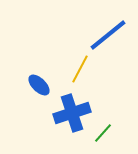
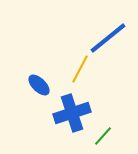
blue line: moved 3 px down
green line: moved 3 px down
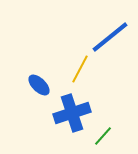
blue line: moved 2 px right, 1 px up
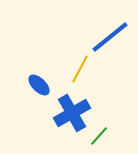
blue cross: rotated 12 degrees counterclockwise
green line: moved 4 px left
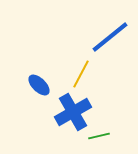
yellow line: moved 1 px right, 5 px down
blue cross: moved 1 px right, 1 px up
green line: rotated 35 degrees clockwise
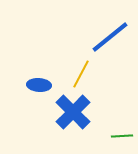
blue ellipse: rotated 40 degrees counterclockwise
blue cross: rotated 15 degrees counterclockwise
green line: moved 23 px right; rotated 10 degrees clockwise
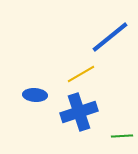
yellow line: rotated 32 degrees clockwise
blue ellipse: moved 4 px left, 10 px down
blue cross: moved 6 px right; rotated 27 degrees clockwise
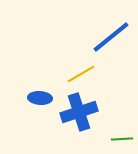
blue line: moved 1 px right
blue ellipse: moved 5 px right, 3 px down
green line: moved 3 px down
